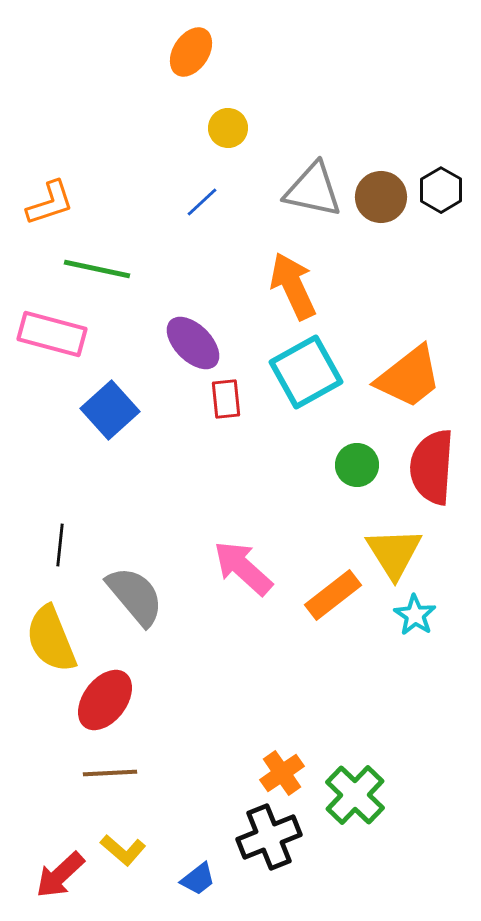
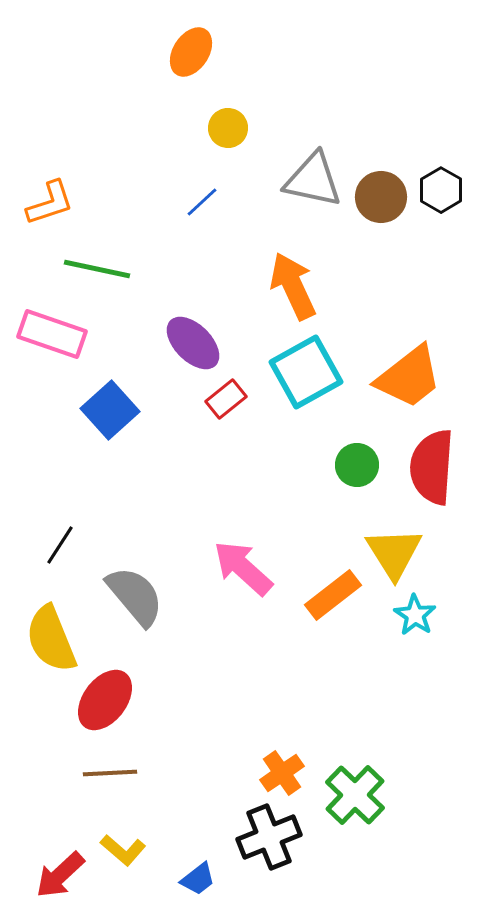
gray triangle: moved 10 px up
pink rectangle: rotated 4 degrees clockwise
red rectangle: rotated 57 degrees clockwise
black line: rotated 27 degrees clockwise
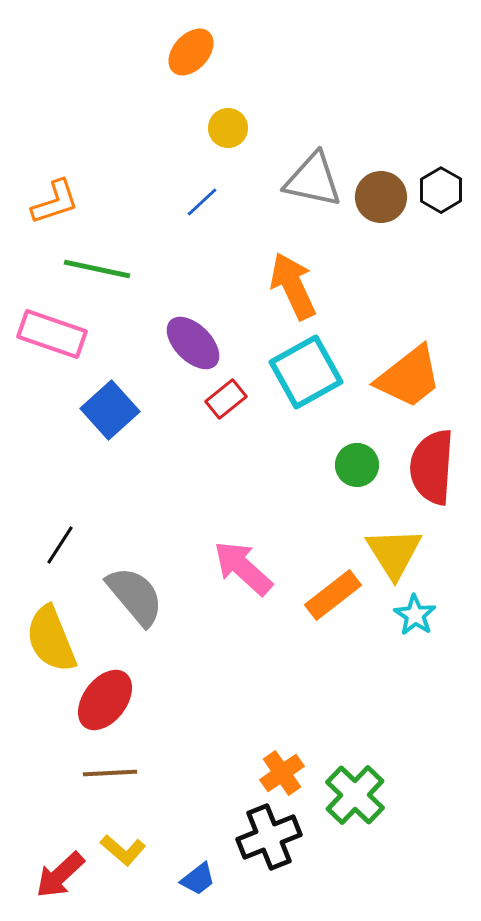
orange ellipse: rotated 9 degrees clockwise
orange L-shape: moved 5 px right, 1 px up
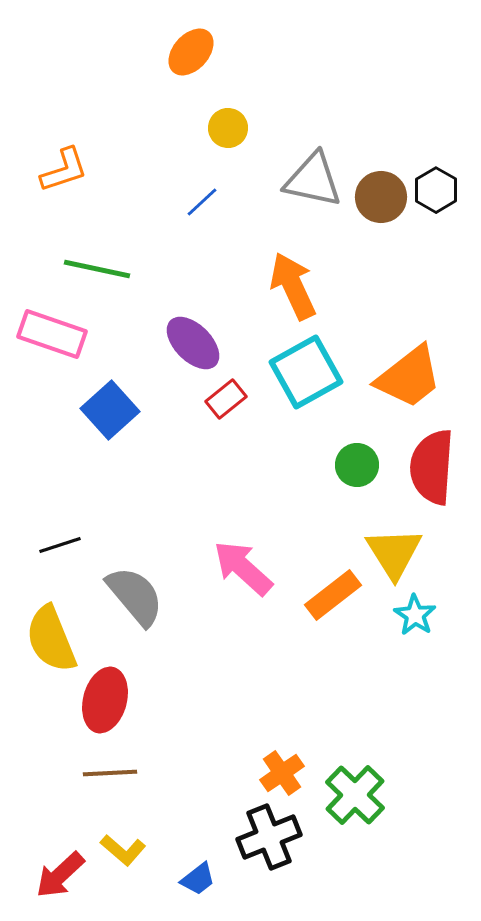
black hexagon: moved 5 px left
orange L-shape: moved 9 px right, 32 px up
black line: rotated 39 degrees clockwise
red ellipse: rotated 22 degrees counterclockwise
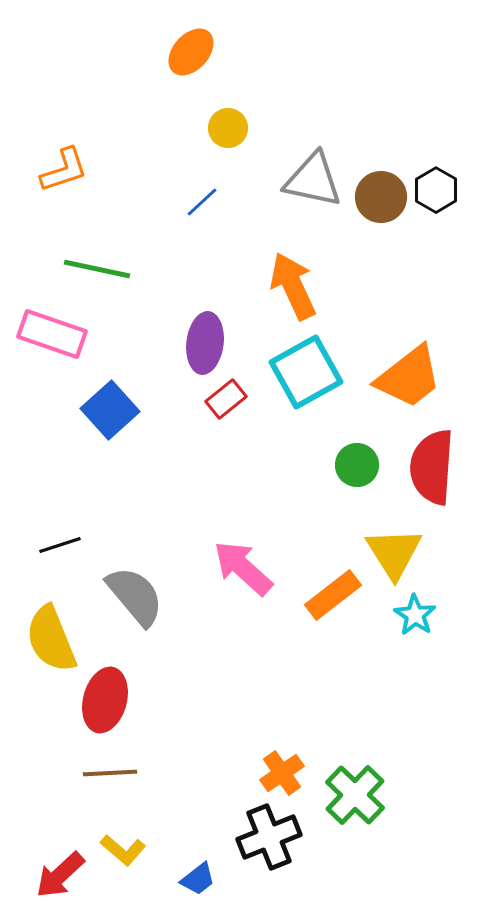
purple ellipse: moved 12 px right; rotated 52 degrees clockwise
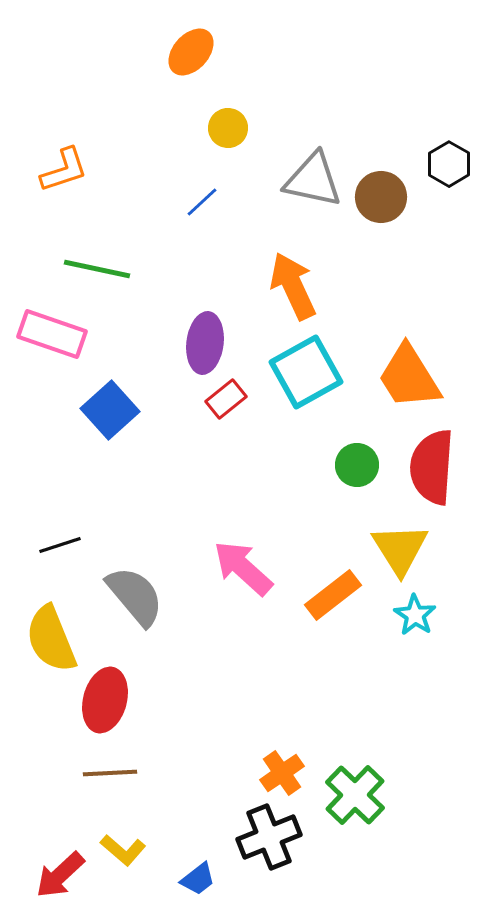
black hexagon: moved 13 px right, 26 px up
orange trapezoid: rotated 96 degrees clockwise
yellow triangle: moved 6 px right, 4 px up
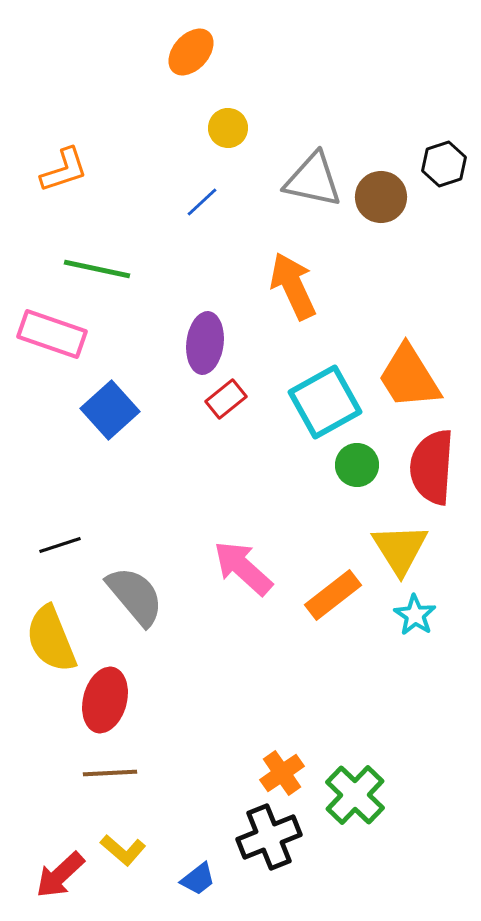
black hexagon: moved 5 px left; rotated 12 degrees clockwise
cyan square: moved 19 px right, 30 px down
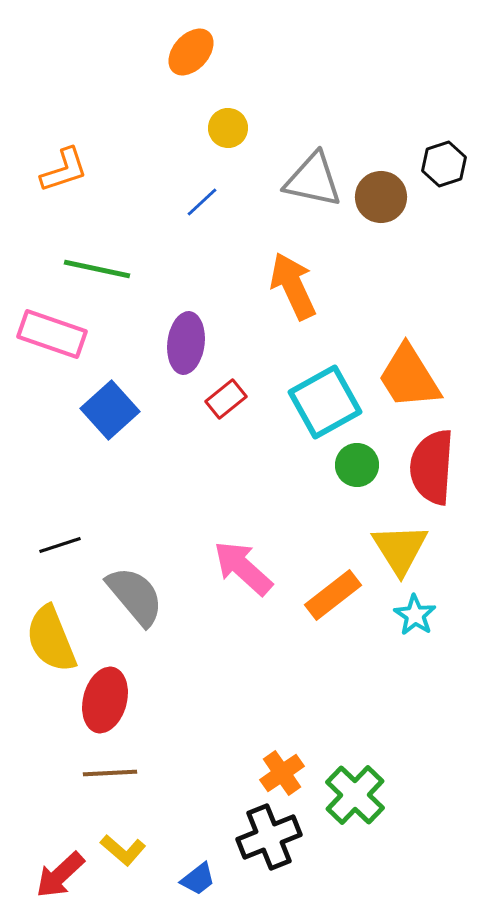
purple ellipse: moved 19 px left
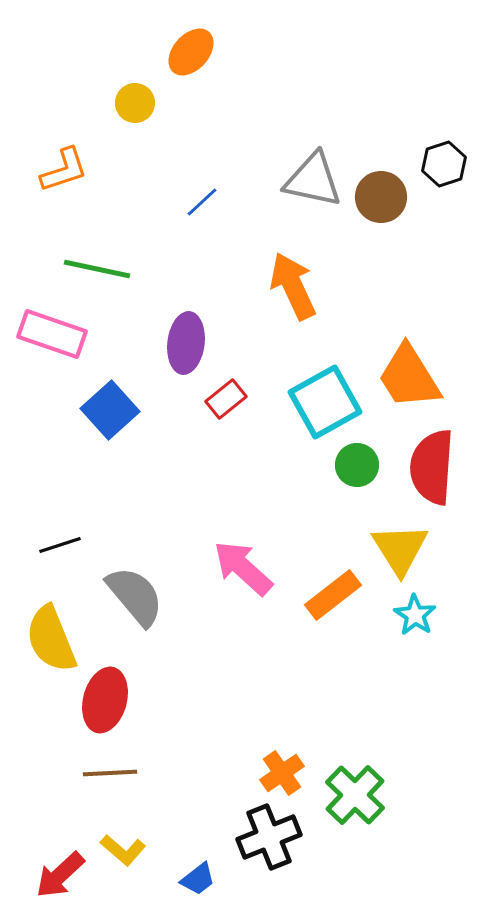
yellow circle: moved 93 px left, 25 px up
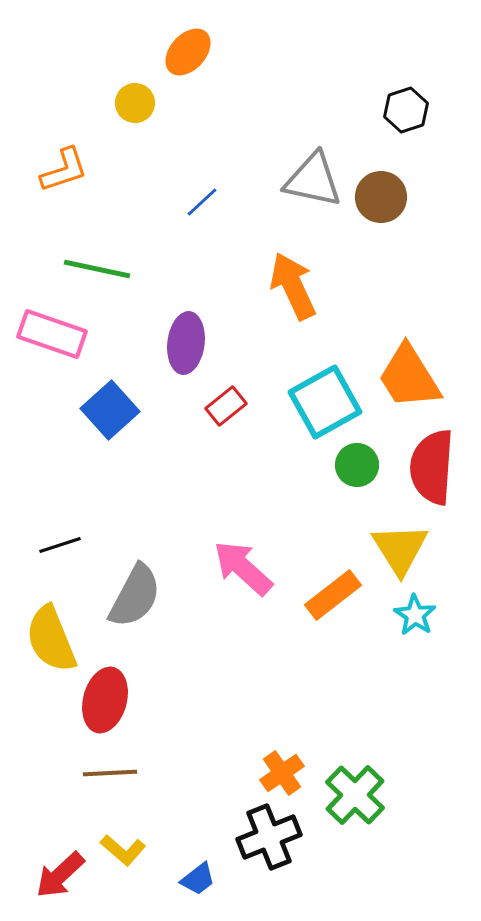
orange ellipse: moved 3 px left
black hexagon: moved 38 px left, 54 px up
red rectangle: moved 7 px down
gray semicircle: rotated 68 degrees clockwise
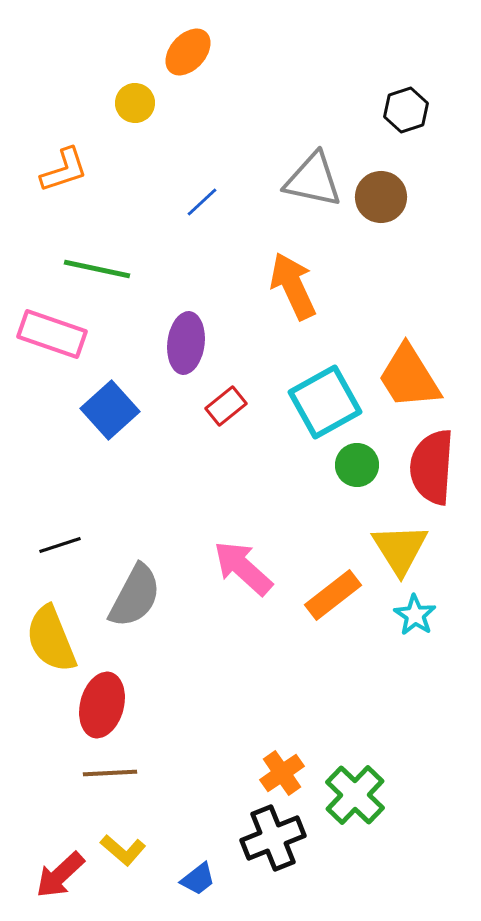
red ellipse: moved 3 px left, 5 px down
black cross: moved 4 px right, 1 px down
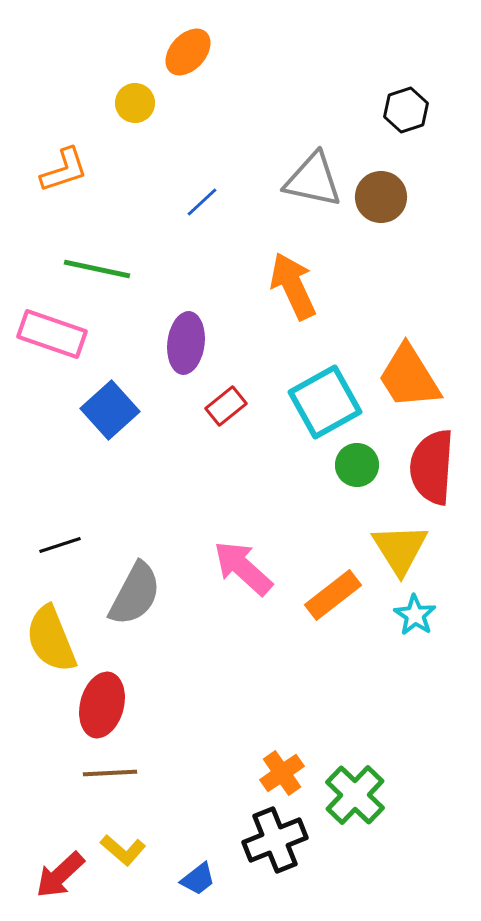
gray semicircle: moved 2 px up
black cross: moved 2 px right, 2 px down
